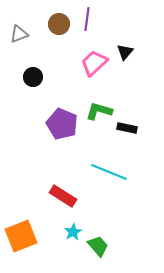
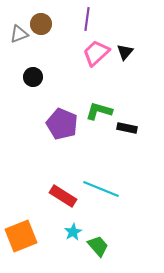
brown circle: moved 18 px left
pink trapezoid: moved 2 px right, 10 px up
cyan line: moved 8 px left, 17 px down
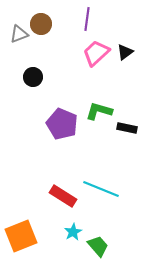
black triangle: rotated 12 degrees clockwise
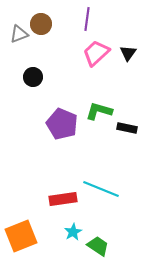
black triangle: moved 3 px right, 1 px down; rotated 18 degrees counterclockwise
red rectangle: moved 3 px down; rotated 40 degrees counterclockwise
green trapezoid: rotated 15 degrees counterclockwise
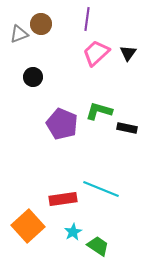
orange square: moved 7 px right, 10 px up; rotated 20 degrees counterclockwise
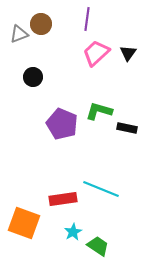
orange square: moved 4 px left, 3 px up; rotated 28 degrees counterclockwise
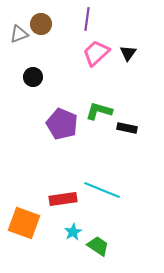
cyan line: moved 1 px right, 1 px down
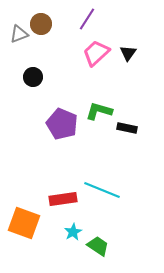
purple line: rotated 25 degrees clockwise
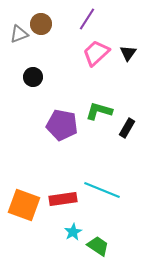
purple pentagon: moved 1 px down; rotated 12 degrees counterclockwise
black rectangle: rotated 72 degrees counterclockwise
orange square: moved 18 px up
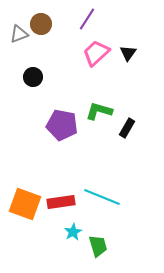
cyan line: moved 7 px down
red rectangle: moved 2 px left, 3 px down
orange square: moved 1 px right, 1 px up
green trapezoid: rotated 40 degrees clockwise
